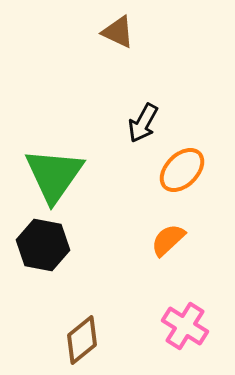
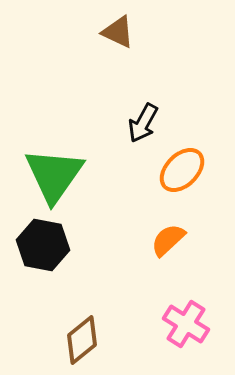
pink cross: moved 1 px right, 2 px up
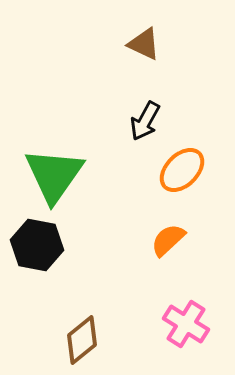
brown triangle: moved 26 px right, 12 px down
black arrow: moved 2 px right, 2 px up
black hexagon: moved 6 px left
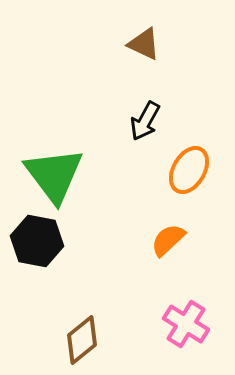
orange ellipse: moved 7 px right; rotated 15 degrees counterclockwise
green triangle: rotated 12 degrees counterclockwise
black hexagon: moved 4 px up
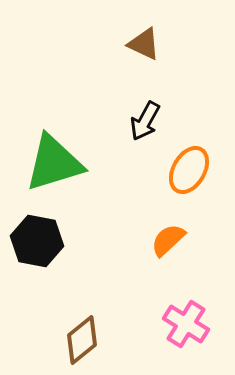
green triangle: moved 12 px up; rotated 50 degrees clockwise
